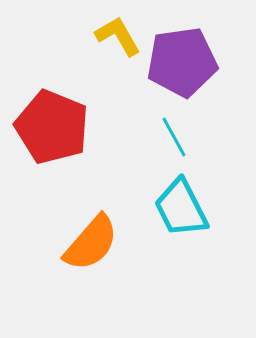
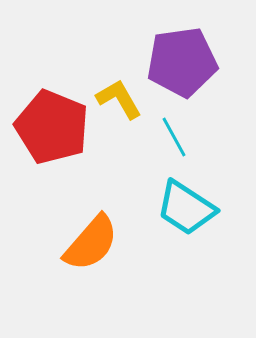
yellow L-shape: moved 1 px right, 63 px down
cyan trapezoid: moved 5 px right; rotated 30 degrees counterclockwise
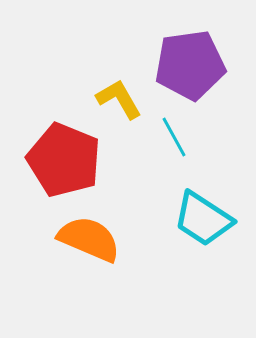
purple pentagon: moved 8 px right, 3 px down
red pentagon: moved 12 px right, 33 px down
cyan trapezoid: moved 17 px right, 11 px down
orange semicircle: moved 2 px left, 4 px up; rotated 108 degrees counterclockwise
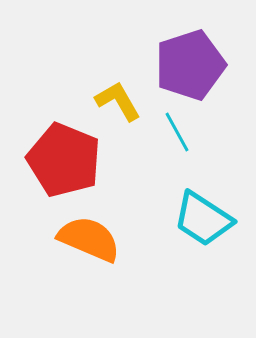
purple pentagon: rotated 10 degrees counterclockwise
yellow L-shape: moved 1 px left, 2 px down
cyan line: moved 3 px right, 5 px up
